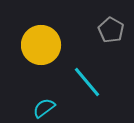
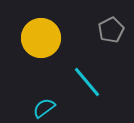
gray pentagon: rotated 15 degrees clockwise
yellow circle: moved 7 px up
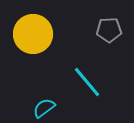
gray pentagon: moved 2 px left; rotated 25 degrees clockwise
yellow circle: moved 8 px left, 4 px up
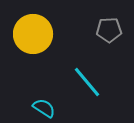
cyan semicircle: rotated 70 degrees clockwise
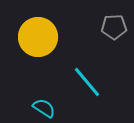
gray pentagon: moved 5 px right, 3 px up
yellow circle: moved 5 px right, 3 px down
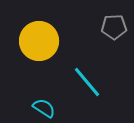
yellow circle: moved 1 px right, 4 px down
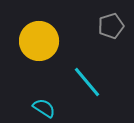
gray pentagon: moved 3 px left, 1 px up; rotated 15 degrees counterclockwise
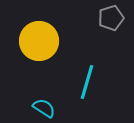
gray pentagon: moved 8 px up
cyan line: rotated 56 degrees clockwise
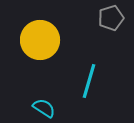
yellow circle: moved 1 px right, 1 px up
cyan line: moved 2 px right, 1 px up
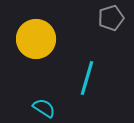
yellow circle: moved 4 px left, 1 px up
cyan line: moved 2 px left, 3 px up
